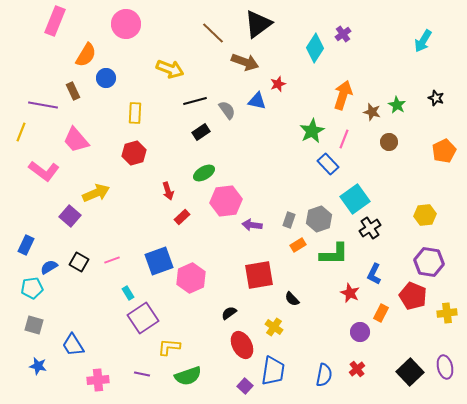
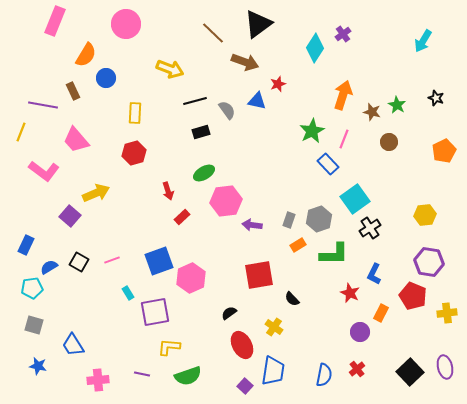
black rectangle at (201, 132): rotated 18 degrees clockwise
purple square at (143, 318): moved 12 px right, 6 px up; rotated 24 degrees clockwise
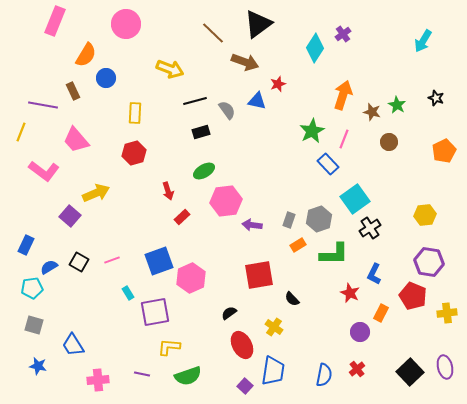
green ellipse at (204, 173): moved 2 px up
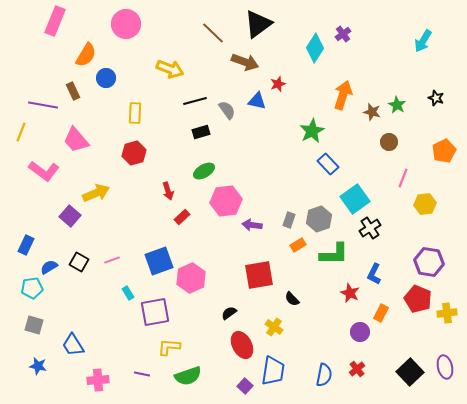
pink line at (344, 139): moved 59 px right, 39 px down
yellow hexagon at (425, 215): moved 11 px up
red pentagon at (413, 296): moved 5 px right, 3 px down
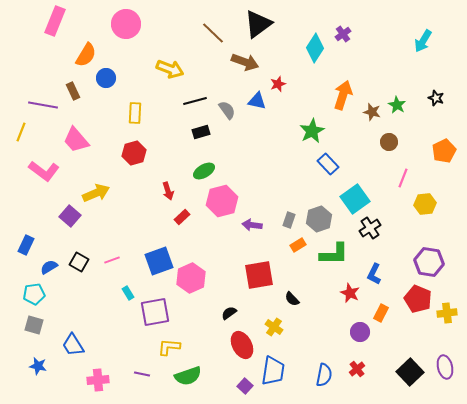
pink hexagon at (226, 201): moved 4 px left; rotated 8 degrees counterclockwise
cyan pentagon at (32, 288): moved 2 px right, 6 px down
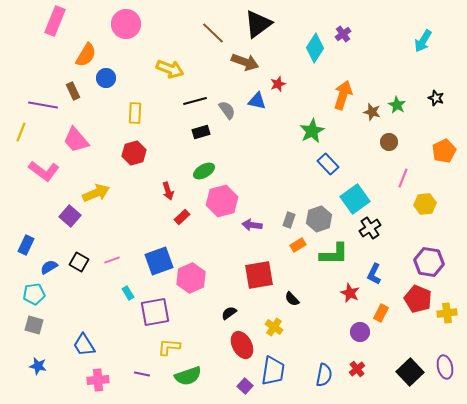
blue trapezoid at (73, 345): moved 11 px right
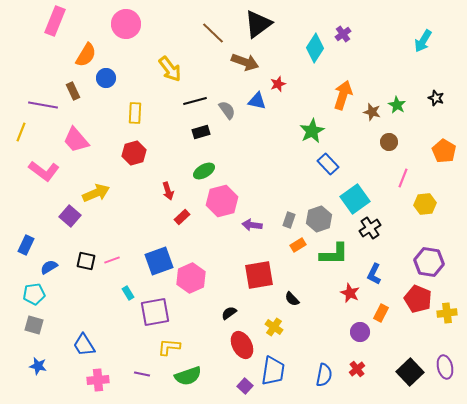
yellow arrow at (170, 69): rotated 32 degrees clockwise
orange pentagon at (444, 151): rotated 15 degrees counterclockwise
black square at (79, 262): moved 7 px right, 1 px up; rotated 18 degrees counterclockwise
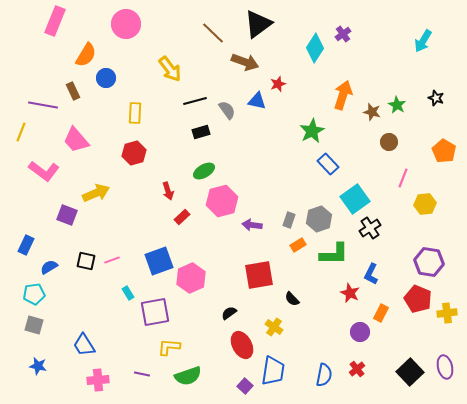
purple square at (70, 216): moved 3 px left, 1 px up; rotated 20 degrees counterclockwise
blue L-shape at (374, 274): moved 3 px left
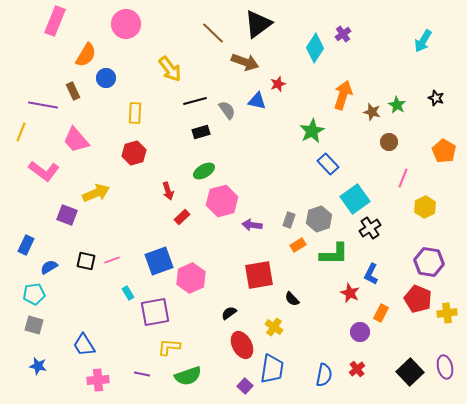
yellow hexagon at (425, 204): moved 3 px down; rotated 20 degrees counterclockwise
blue trapezoid at (273, 371): moved 1 px left, 2 px up
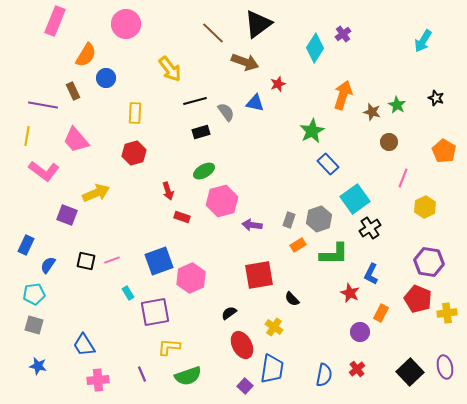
blue triangle at (257, 101): moved 2 px left, 2 px down
gray semicircle at (227, 110): moved 1 px left, 2 px down
yellow line at (21, 132): moved 6 px right, 4 px down; rotated 12 degrees counterclockwise
red rectangle at (182, 217): rotated 63 degrees clockwise
blue semicircle at (49, 267): moved 1 px left, 2 px up; rotated 24 degrees counterclockwise
purple line at (142, 374): rotated 56 degrees clockwise
